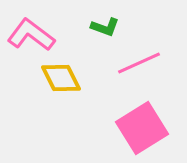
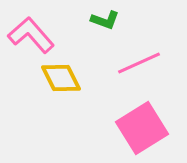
green L-shape: moved 7 px up
pink L-shape: rotated 12 degrees clockwise
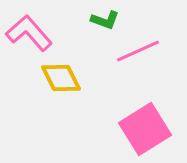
pink L-shape: moved 2 px left, 2 px up
pink line: moved 1 px left, 12 px up
pink square: moved 3 px right, 1 px down
